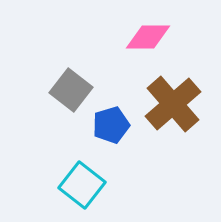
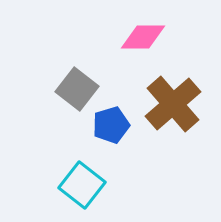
pink diamond: moved 5 px left
gray square: moved 6 px right, 1 px up
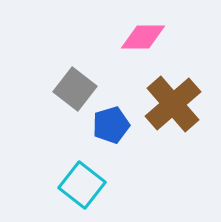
gray square: moved 2 px left
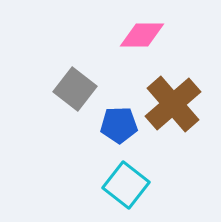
pink diamond: moved 1 px left, 2 px up
blue pentagon: moved 8 px right; rotated 15 degrees clockwise
cyan square: moved 44 px right
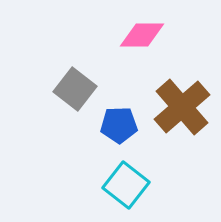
brown cross: moved 9 px right, 3 px down
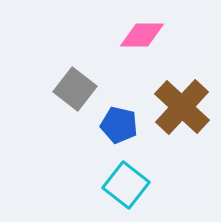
brown cross: rotated 6 degrees counterclockwise
blue pentagon: rotated 15 degrees clockwise
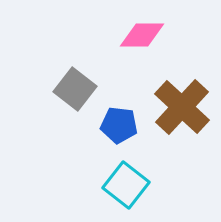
blue pentagon: rotated 6 degrees counterclockwise
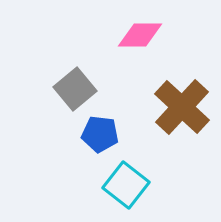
pink diamond: moved 2 px left
gray square: rotated 12 degrees clockwise
blue pentagon: moved 19 px left, 9 px down
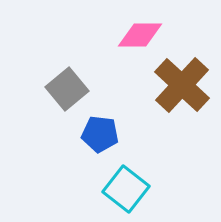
gray square: moved 8 px left
brown cross: moved 22 px up
cyan square: moved 4 px down
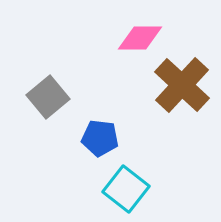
pink diamond: moved 3 px down
gray square: moved 19 px left, 8 px down
blue pentagon: moved 4 px down
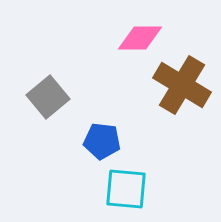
brown cross: rotated 12 degrees counterclockwise
blue pentagon: moved 2 px right, 3 px down
cyan square: rotated 33 degrees counterclockwise
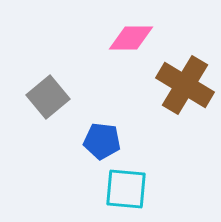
pink diamond: moved 9 px left
brown cross: moved 3 px right
